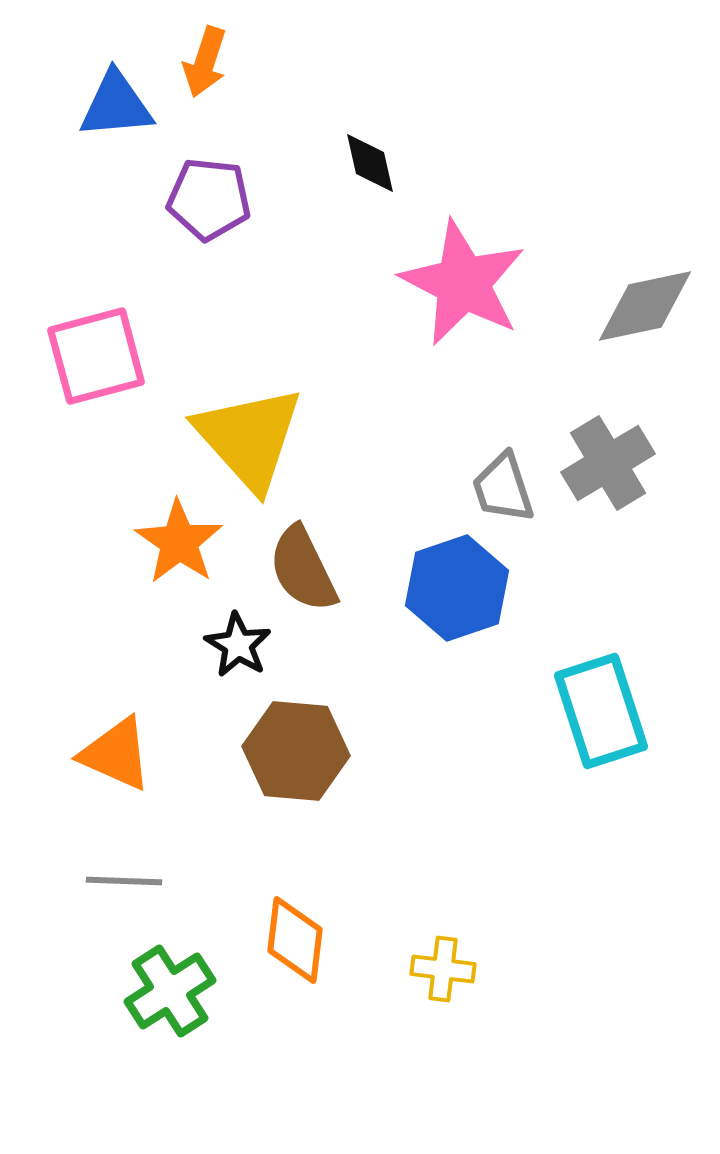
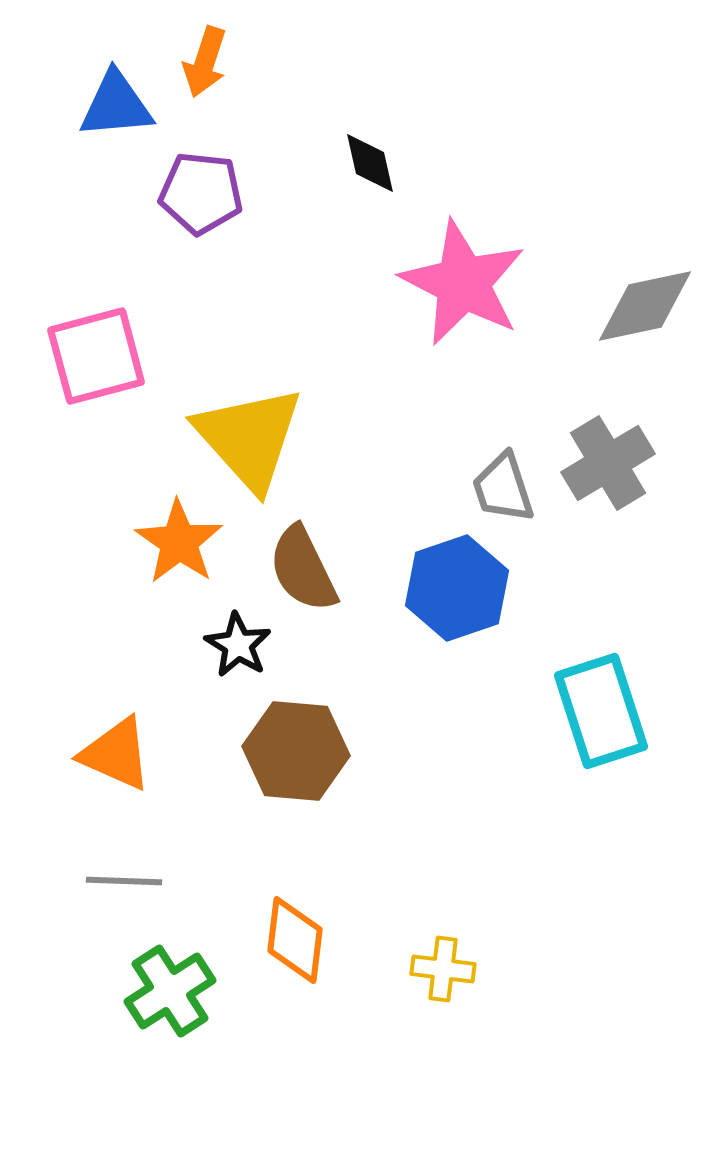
purple pentagon: moved 8 px left, 6 px up
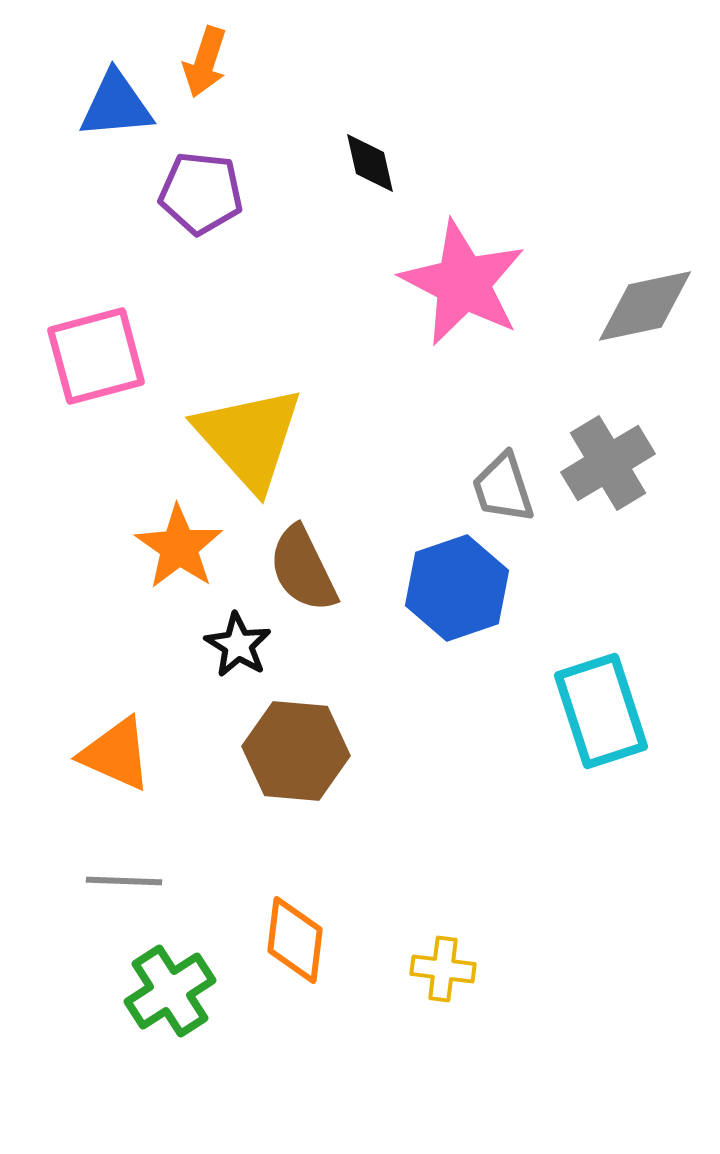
orange star: moved 5 px down
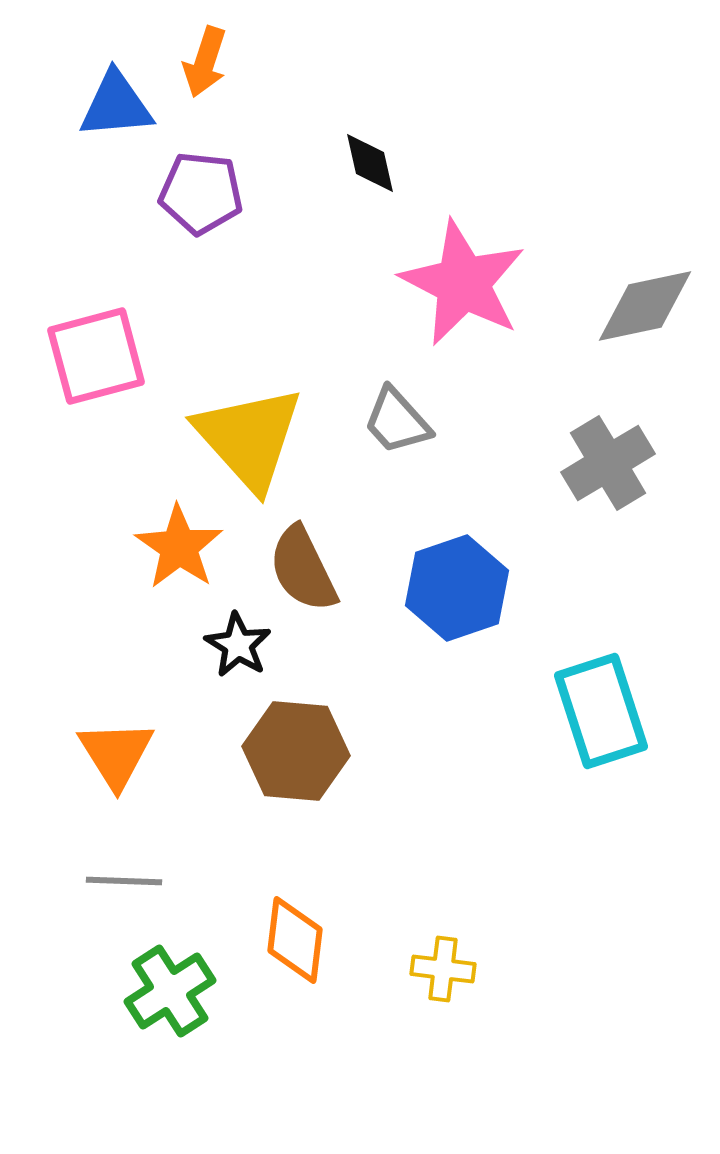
gray trapezoid: moved 106 px left, 67 px up; rotated 24 degrees counterclockwise
orange triangle: rotated 34 degrees clockwise
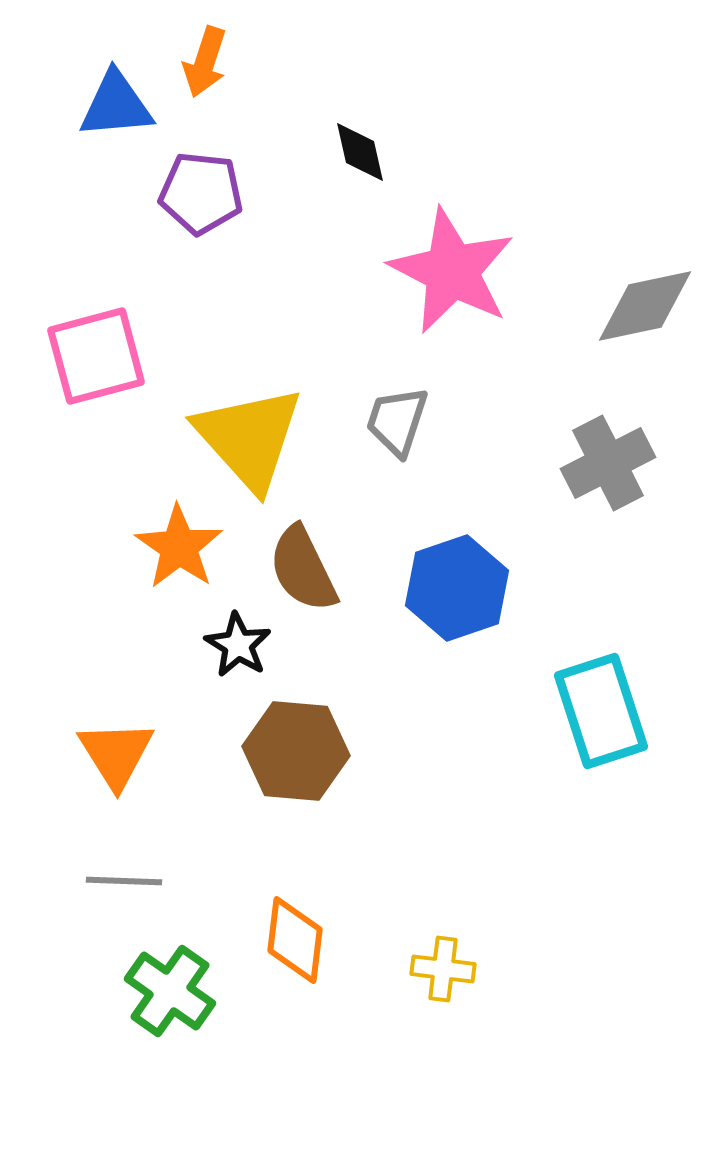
black diamond: moved 10 px left, 11 px up
pink star: moved 11 px left, 12 px up
gray trapezoid: rotated 60 degrees clockwise
gray cross: rotated 4 degrees clockwise
green cross: rotated 22 degrees counterclockwise
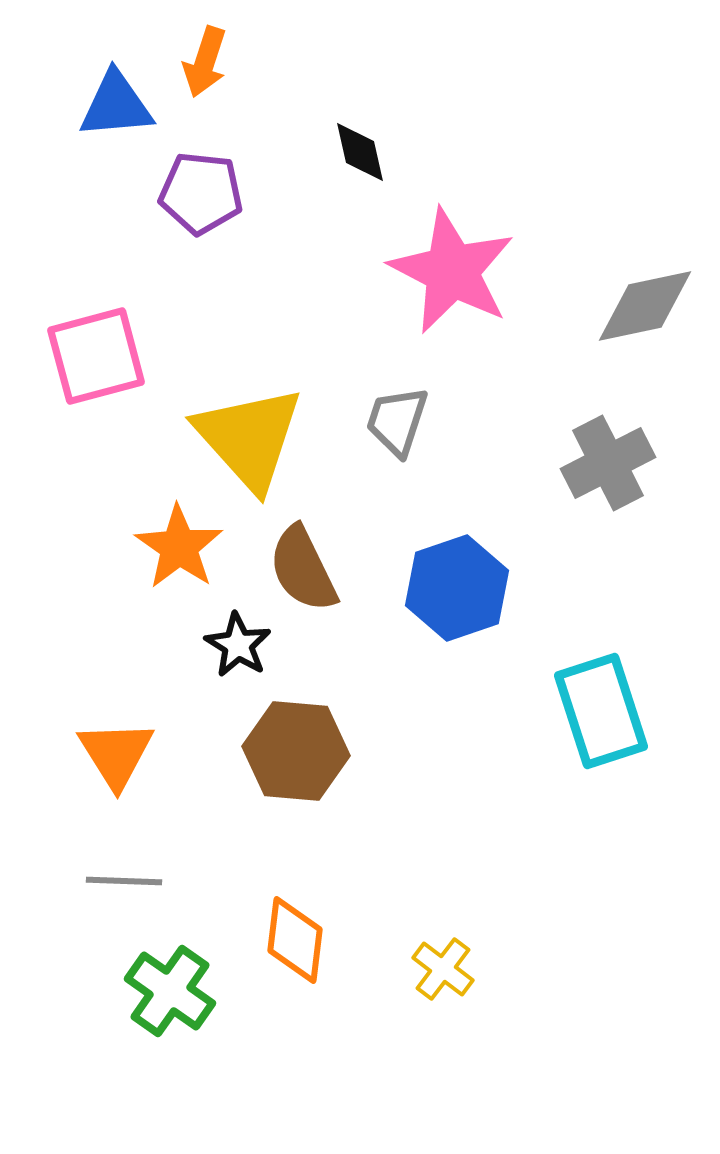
yellow cross: rotated 30 degrees clockwise
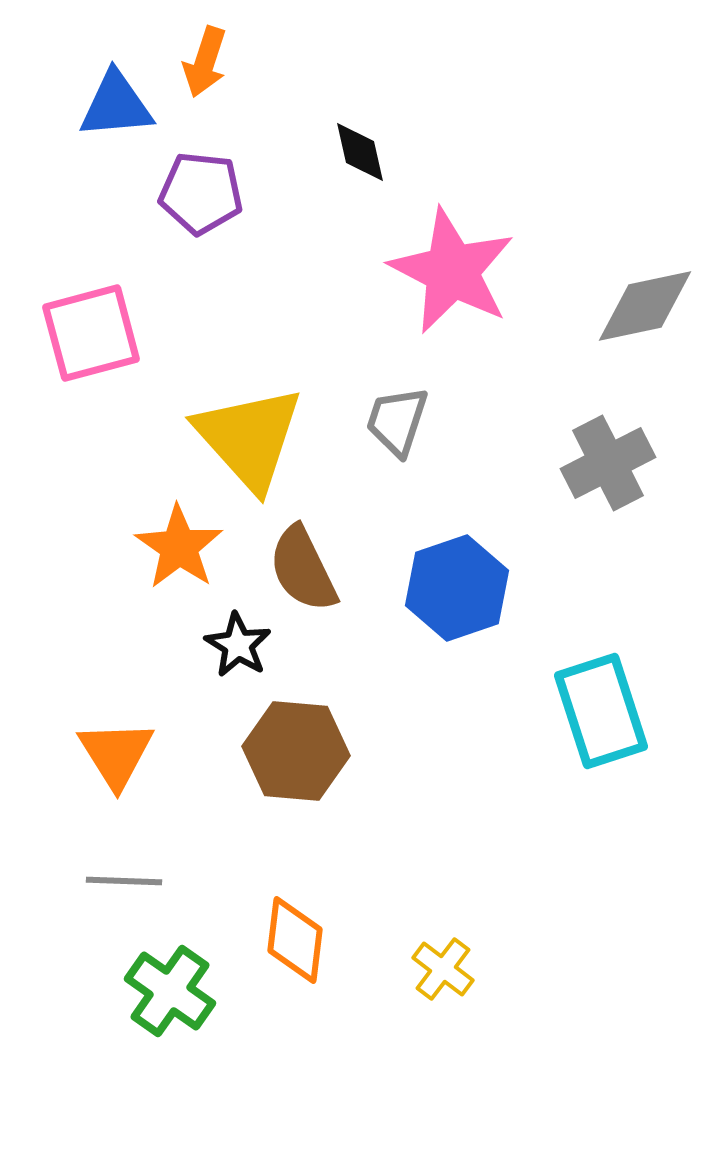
pink square: moved 5 px left, 23 px up
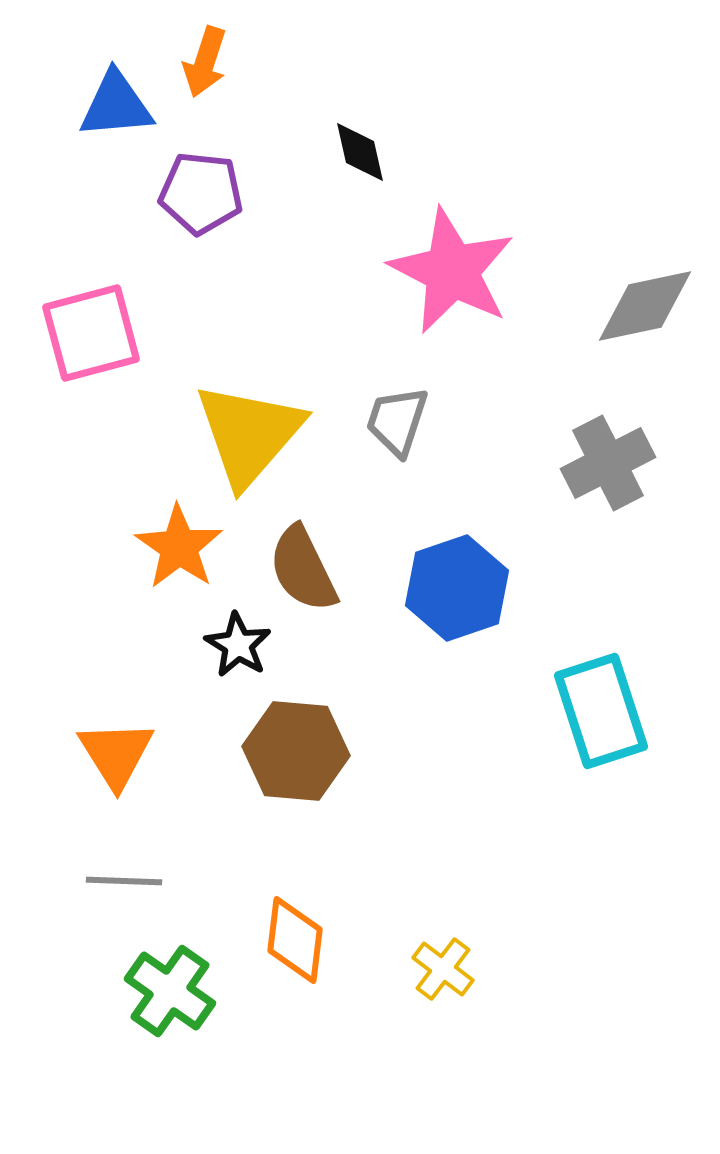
yellow triangle: moved 4 px up; rotated 23 degrees clockwise
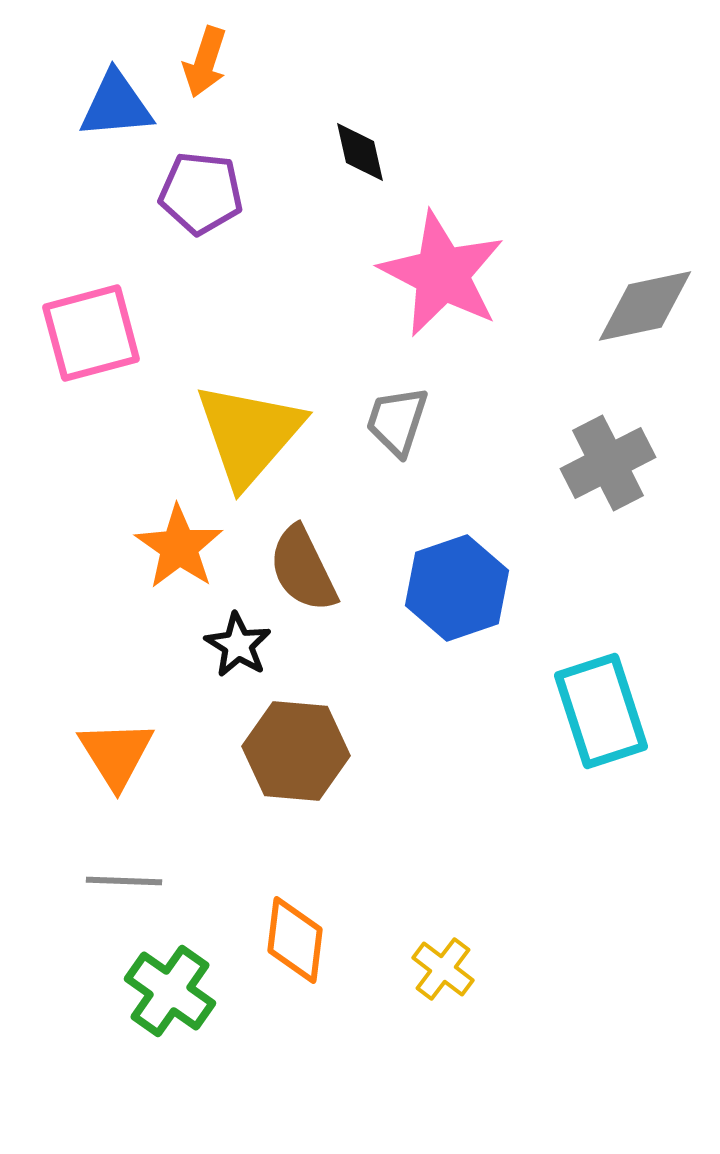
pink star: moved 10 px left, 3 px down
